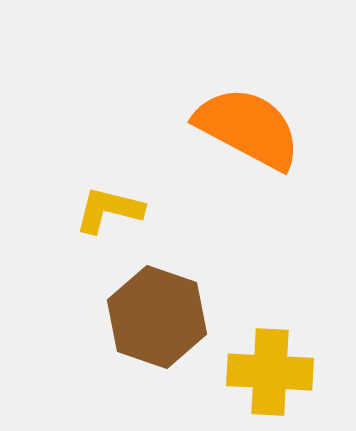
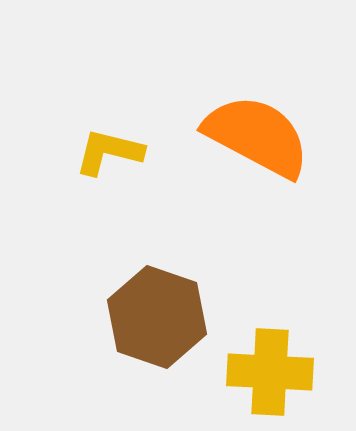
orange semicircle: moved 9 px right, 8 px down
yellow L-shape: moved 58 px up
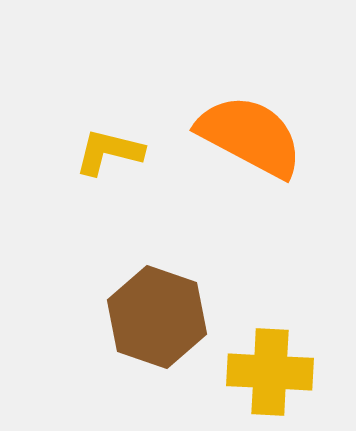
orange semicircle: moved 7 px left
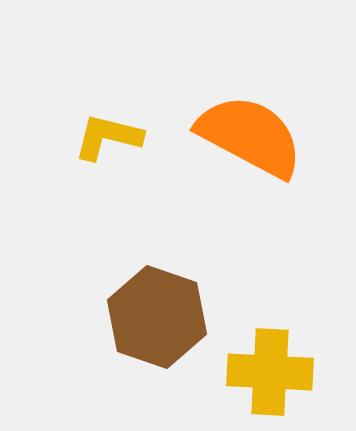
yellow L-shape: moved 1 px left, 15 px up
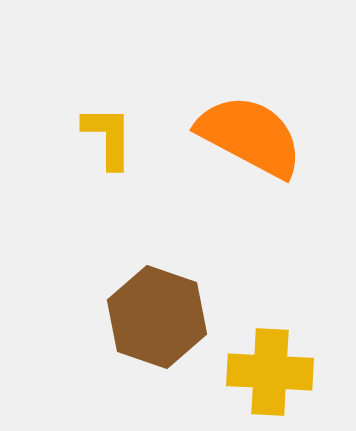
yellow L-shape: rotated 76 degrees clockwise
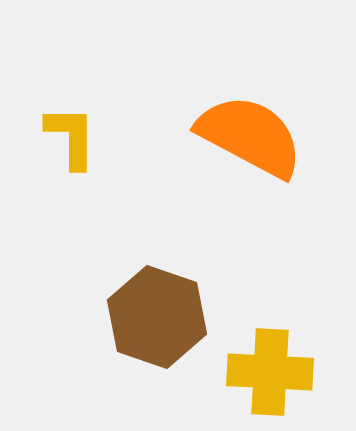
yellow L-shape: moved 37 px left
